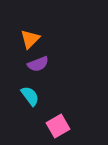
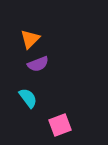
cyan semicircle: moved 2 px left, 2 px down
pink square: moved 2 px right, 1 px up; rotated 10 degrees clockwise
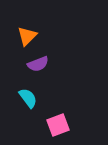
orange triangle: moved 3 px left, 3 px up
pink square: moved 2 px left
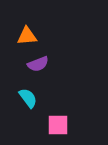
orange triangle: rotated 40 degrees clockwise
pink square: rotated 20 degrees clockwise
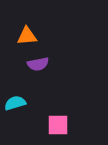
purple semicircle: rotated 10 degrees clockwise
cyan semicircle: moved 13 px left, 5 px down; rotated 70 degrees counterclockwise
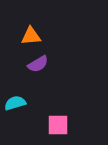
orange triangle: moved 4 px right
purple semicircle: rotated 20 degrees counterclockwise
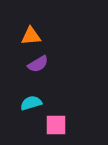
cyan semicircle: moved 16 px right
pink square: moved 2 px left
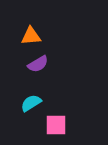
cyan semicircle: rotated 15 degrees counterclockwise
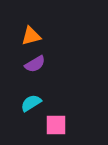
orange triangle: rotated 10 degrees counterclockwise
purple semicircle: moved 3 px left
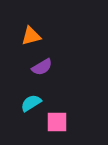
purple semicircle: moved 7 px right, 3 px down
pink square: moved 1 px right, 3 px up
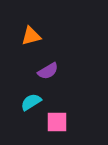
purple semicircle: moved 6 px right, 4 px down
cyan semicircle: moved 1 px up
